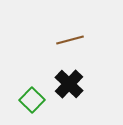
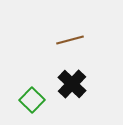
black cross: moved 3 px right
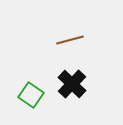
green square: moved 1 px left, 5 px up; rotated 10 degrees counterclockwise
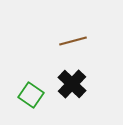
brown line: moved 3 px right, 1 px down
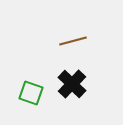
green square: moved 2 px up; rotated 15 degrees counterclockwise
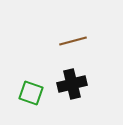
black cross: rotated 32 degrees clockwise
